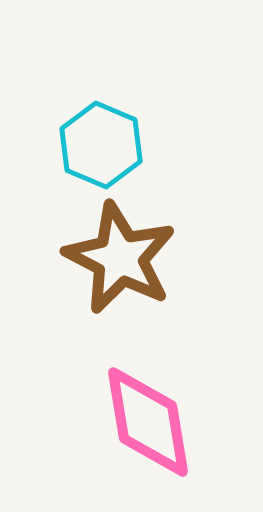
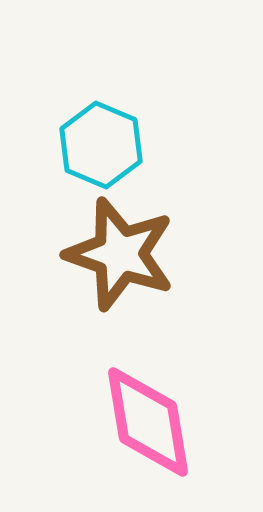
brown star: moved 4 px up; rotated 8 degrees counterclockwise
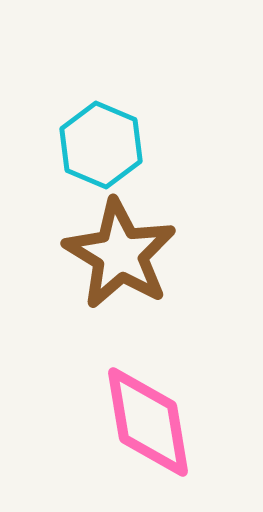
brown star: rotated 12 degrees clockwise
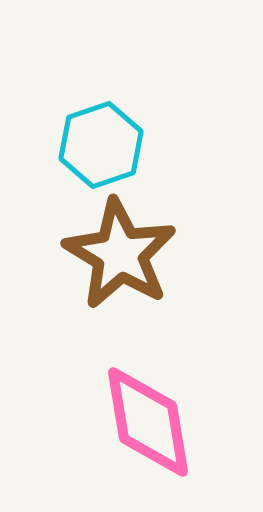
cyan hexagon: rotated 18 degrees clockwise
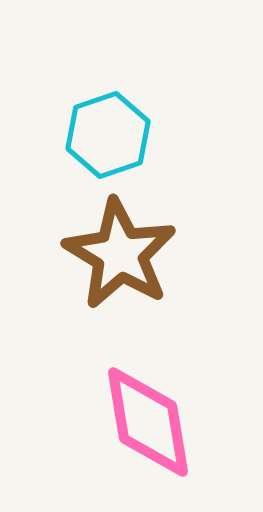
cyan hexagon: moved 7 px right, 10 px up
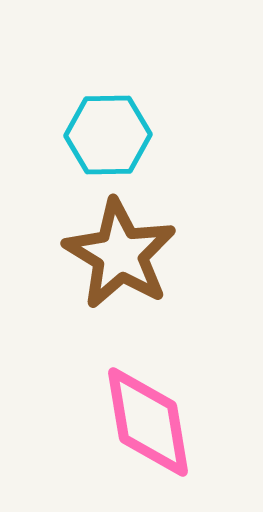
cyan hexagon: rotated 18 degrees clockwise
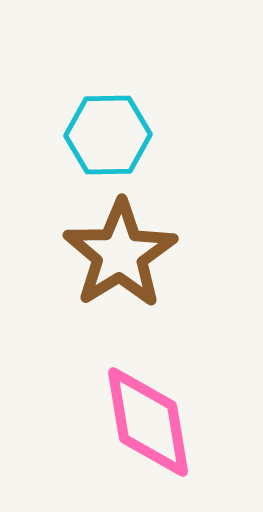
brown star: rotated 9 degrees clockwise
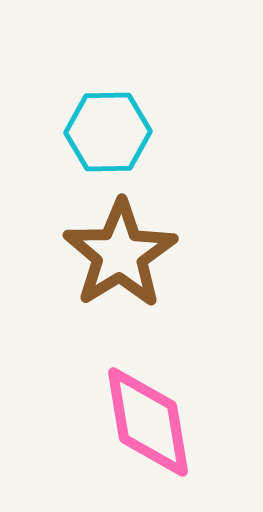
cyan hexagon: moved 3 px up
